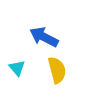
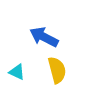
cyan triangle: moved 4 px down; rotated 24 degrees counterclockwise
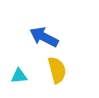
cyan triangle: moved 2 px right, 4 px down; rotated 30 degrees counterclockwise
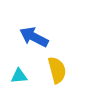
blue arrow: moved 10 px left
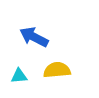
yellow semicircle: rotated 80 degrees counterclockwise
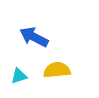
cyan triangle: rotated 12 degrees counterclockwise
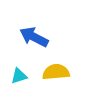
yellow semicircle: moved 1 px left, 2 px down
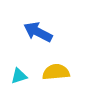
blue arrow: moved 4 px right, 5 px up
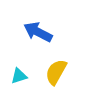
yellow semicircle: rotated 56 degrees counterclockwise
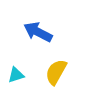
cyan triangle: moved 3 px left, 1 px up
